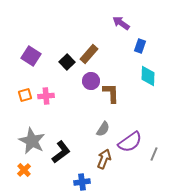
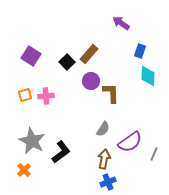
blue rectangle: moved 5 px down
brown arrow: rotated 12 degrees counterclockwise
blue cross: moved 26 px right; rotated 14 degrees counterclockwise
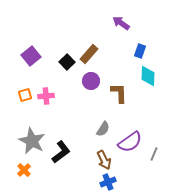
purple square: rotated 18 degrees clockwise
brown L-shape: moved 8 px right
brown arrow: moved 1 px down; rotated 144 degrees clockwise
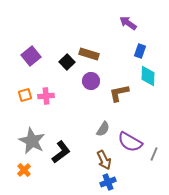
purple arrow: moved 7 px right
brown rectangle: rotated 66 degrees clockwise
brown L-shape: rotated 100 degrees counterclockwise
purple semicircle: rotated 65 degrees clockwise
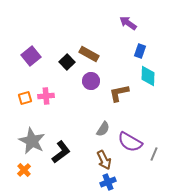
brown rectangle: rotated 12 degrees clockwise
orange square: moved 3 px down
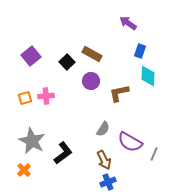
brown rectangle: moved 3 px right
black L-shape: moved 2 px right, 1 px down
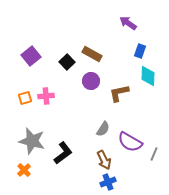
gray star: rotated 12 degrees counterclockwise
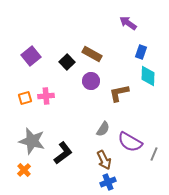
blue rectangle: moved 1 px right, 1 px down
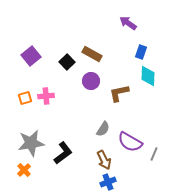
gray star: moved 1 px left, 2 px down; rotated 24 degrees counterclockwise
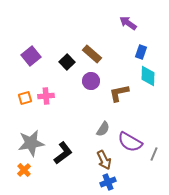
brown rectangle: rotated 12 degrees clockwise
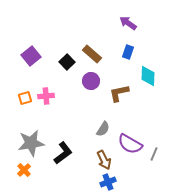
blue rectangle: moved 13 px left
purple semicircle: moved 2 px down
